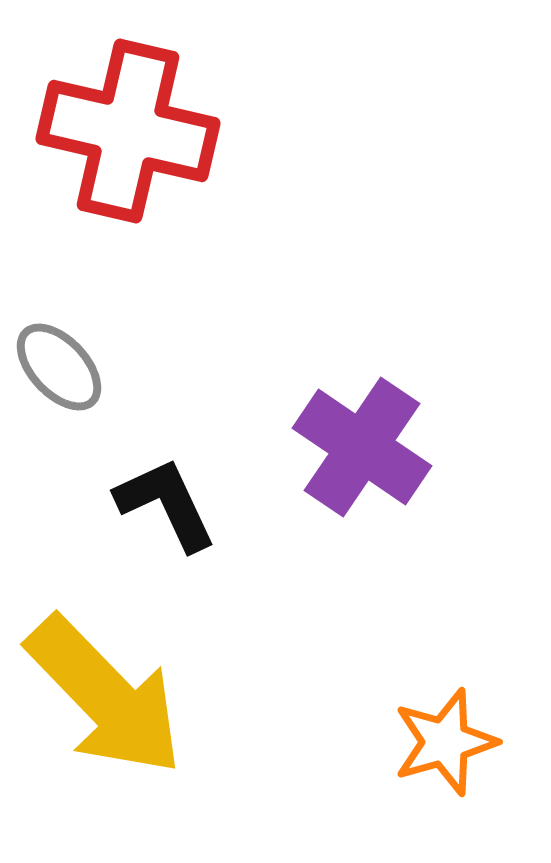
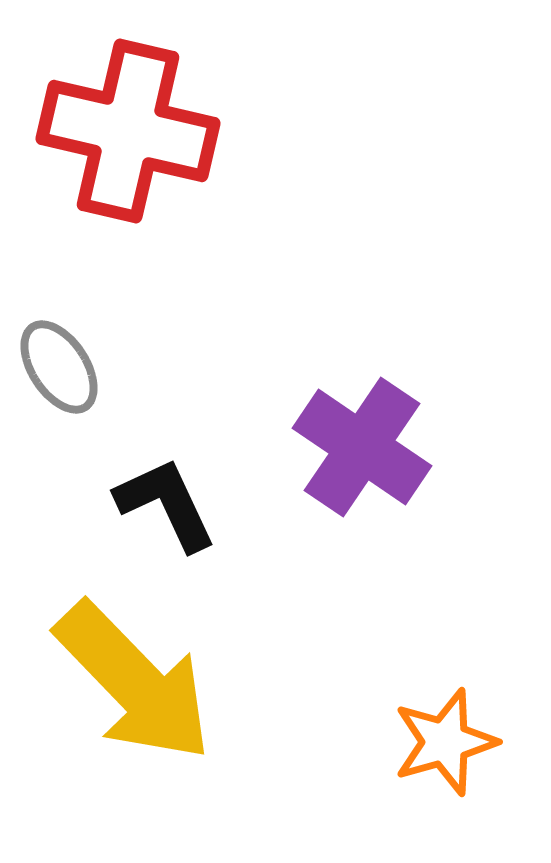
gray ellipse: rotated 10 degrees clockwise
yellow arrow: moved 29 px right, 14 px up
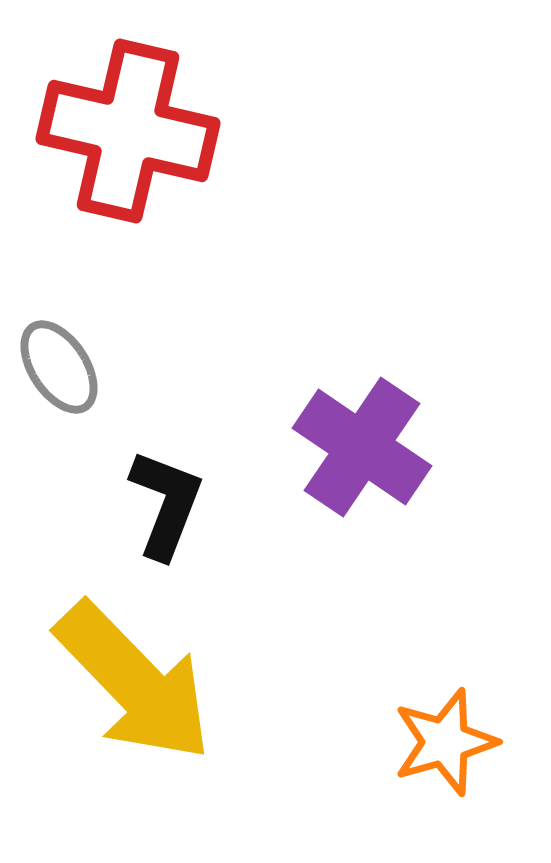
black L-shape: rotated 46 degrees clockwise
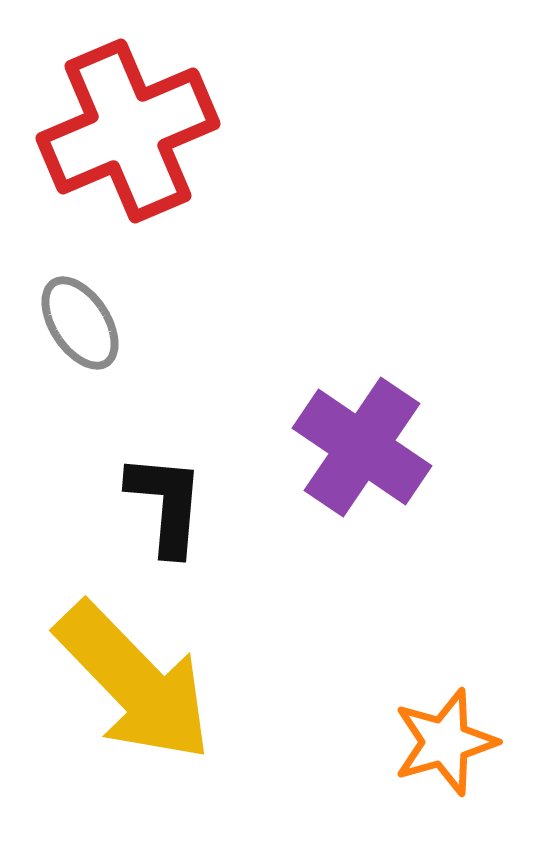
red cross: rotated 36 degrees counterclockwise
gray ellipse: moved 21 px right, 44 px up
black L-shape: rotated 16 degrees counterclockwise
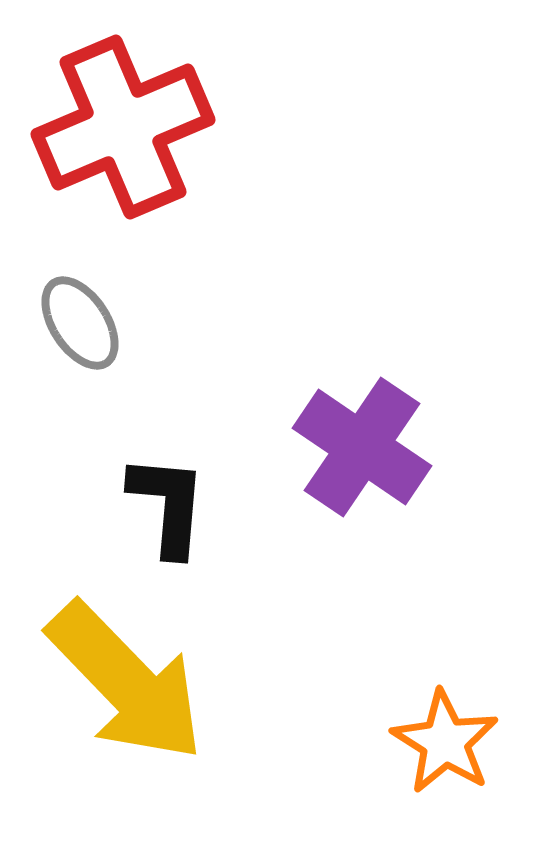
red cross: moved 5 px left, 4 px up
black L-shape: moved 2 px right, 1 px down
yellow arrow: moved 8 px left
orange star: rotated 24 degrees counterclockwise
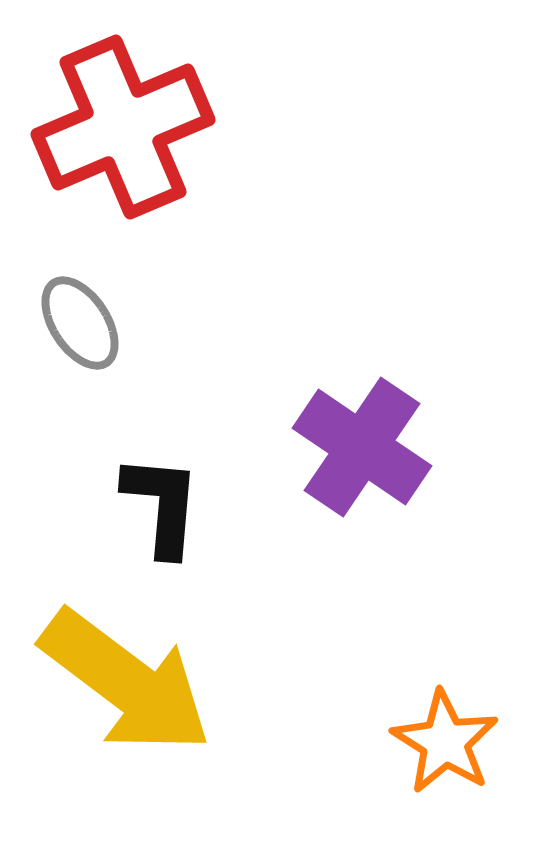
black L-shape: moved 6 px left
yellow arrow: rotated 9 degrees counterclockwise
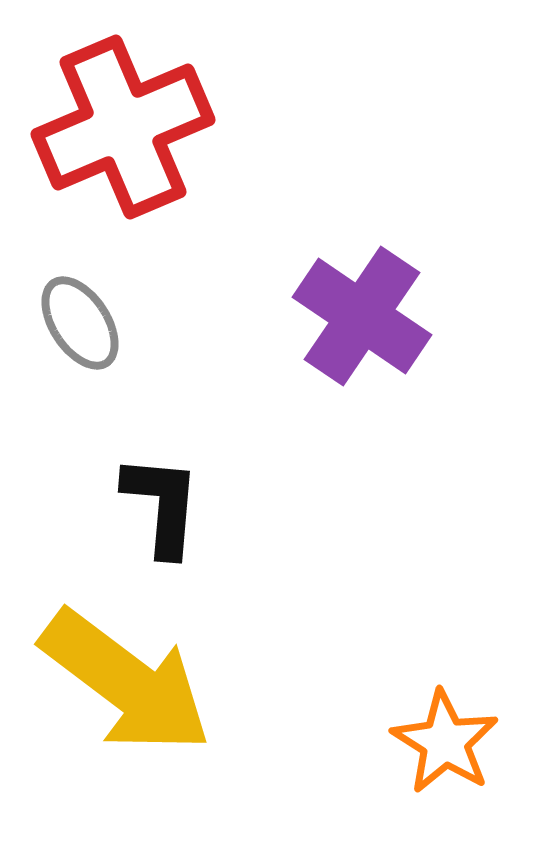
purple cross: moved 131 px up
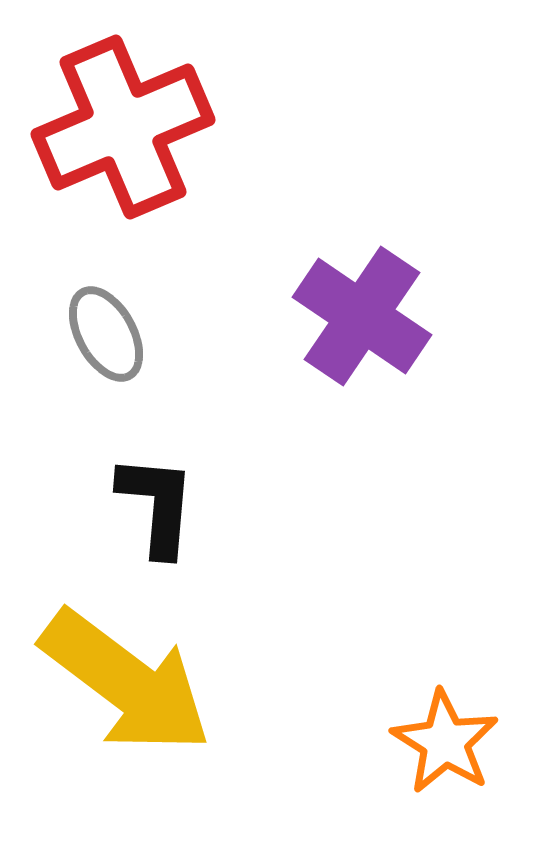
gray ellipse: moved 26 px right, 11 px down; rotated 4 degrees clockwise
black L-shape: moved 5 px left
